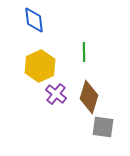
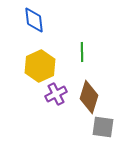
green line: moved 2 px left
purple cross: rotated 25 degrees clockwise
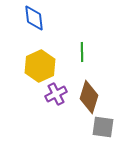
blue diamond: moved 2 px up
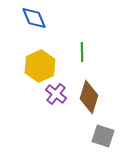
blue diamond: rotated 16 degrees counterclockwise
purple cross: rotated 25 degrees counterclockwise
gray square: moved 9 px down; rotated 10 degrees clockwise
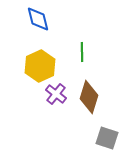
blue diamond: moved 4 px right, 1 px down; rotated 8 degrees clockwise
gray square: moved 4 px right, 2 px down
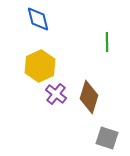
green line: moved 25 px right, 10 px up
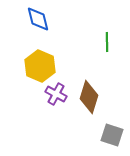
yellow hexagon: rotated 12 degrees counterclockwise
purple cross: rotated 10 degrees counterclockwise
gray square: moved 5 px right, 3 px up
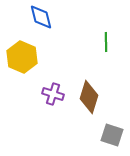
blue diamond: moved 3 px right, 2 px up
green line: moved 1 px left
yellow hexagon: moved 18 px left, 9 px up
purple cross: moved 3 px left; rotated 10 degrees counterclockwise
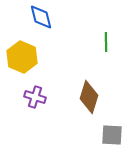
purple cross: moved 18 px left, 3 px down
gray square: rotated 15 degrees counterclockwise
